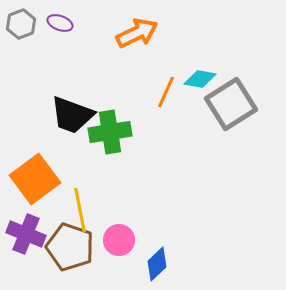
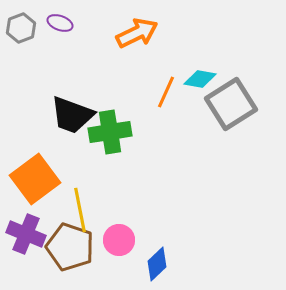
gray hexagon: moved 4 px down
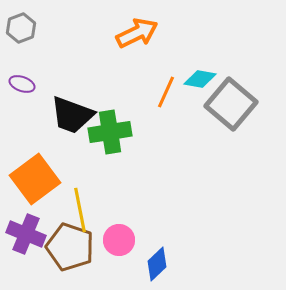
purple ellipse: moved 38 px left, 61 px down
gray square: rotated 18 degrees counterclockwise
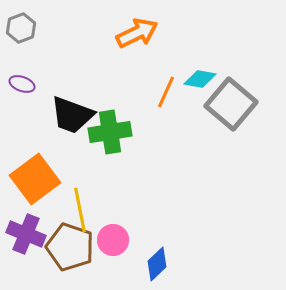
pink circle: moved 6 px left
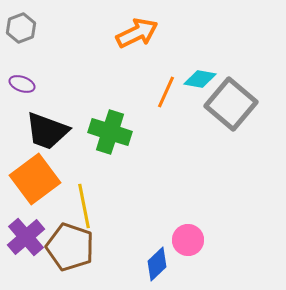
black trapezoid: moved 25 px left, 16 px down
green cross: rotated 27 degrees clockwise
yellow line: moved 4 px right, 4 px up
purple cross: moved 3 px down; rotated 27 degrees clockwise
pink circle: moved 75 px right
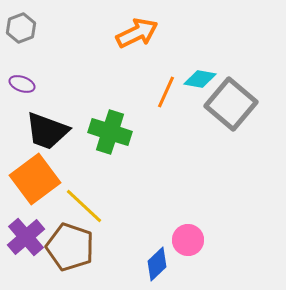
yellow line: rotated 36 degrees counterclockwise
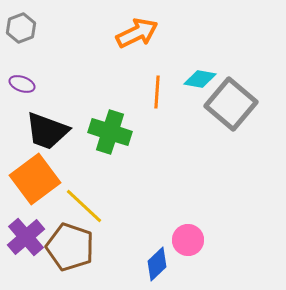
orange line: moved 9 px left; rotated 20 degrees counterclockwise
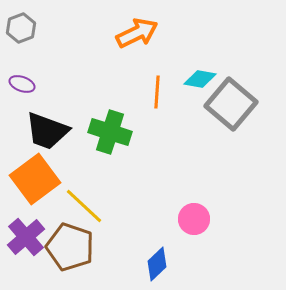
pink circle: moved 6 px right, 21 px up
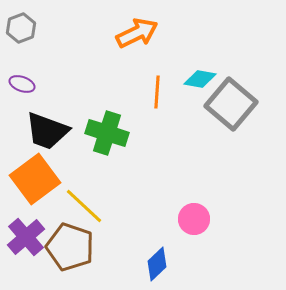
green cross: moved 3 px left, 1 px down
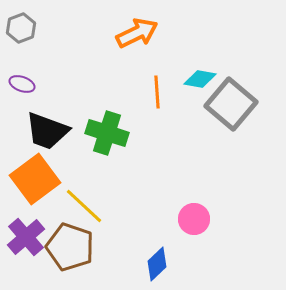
orange line: rotated 8 degrees counterclockwise
